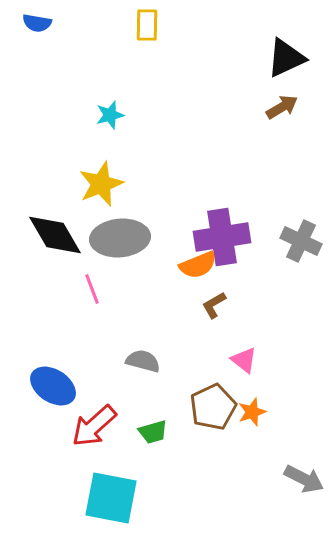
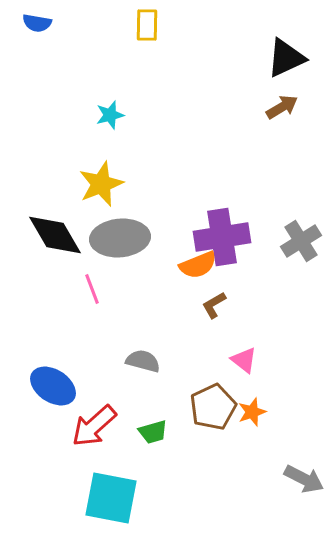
gray cross: rotated 33 degrees clockwise
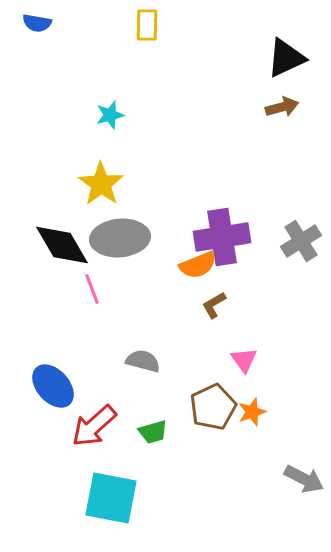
brown arrow: rotated 16 degrees clockwise
yellow star: rotated 15 degrees counterclockwise
black diamond: moved 7 px right, 10 px down
pink triangle: rotated 16 degrees clockwise
blue ellipse: rotated 15 degrees clockwise
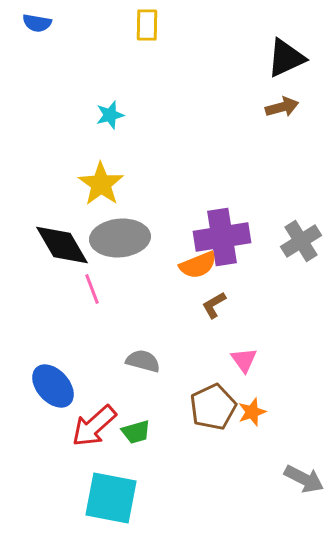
green trapezoid: moved 17 px left
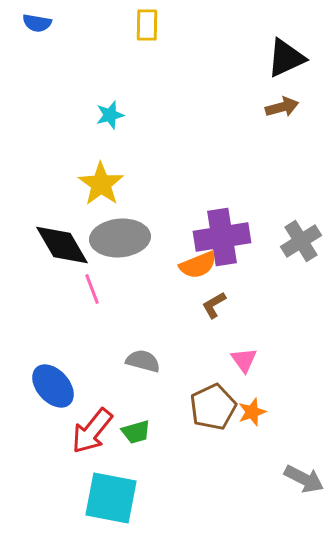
red arrow: moved 2 px left, 5 px down; rotated 9 degrees counterclockwise
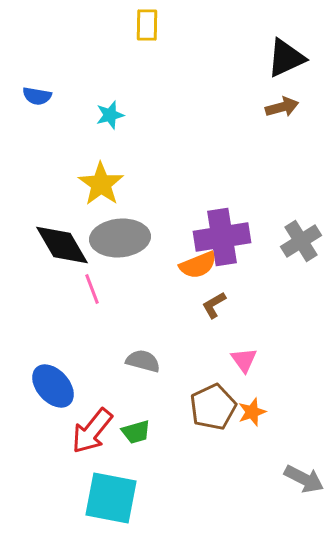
blue semicircle: moved 73 px down
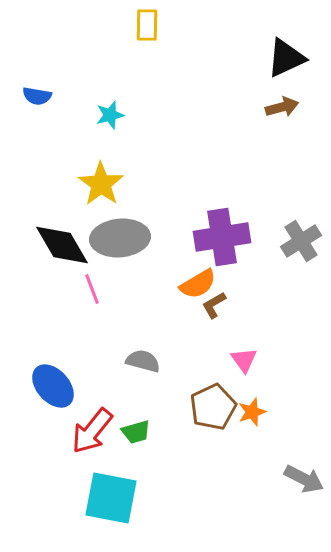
orange semicircle: moved 19 px down; rotated 9 degrees counterclockwise
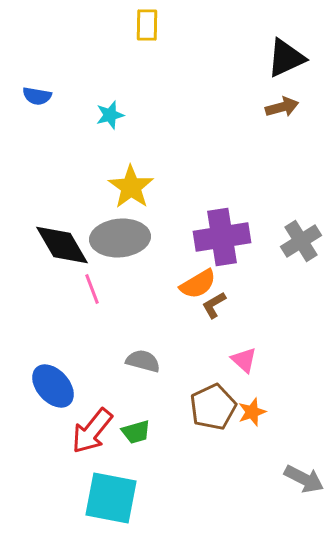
yellow star: moved 30 px right, 3 px down
pink triangle: rotated 12 degrees counterclockwise
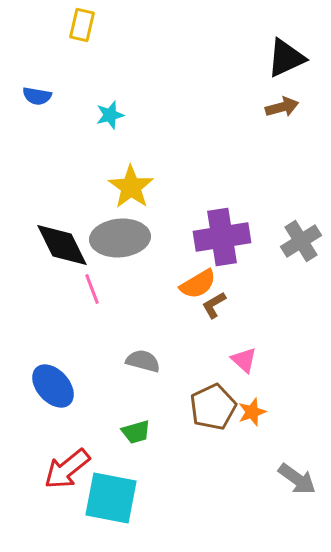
yellow rectangle: moved 65 px left; rotated 12 degrees clockwise
black diamond: rotated 4 degrees clockwise
red arrow: moved 25 px left, 38 px down; rotated 12 degrees clockwise
gray arrow: moved 7 px left; rotated 9 degrees clockwise
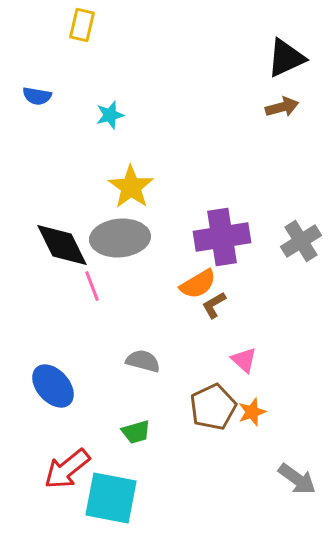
pink line: moved 3 px up
